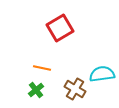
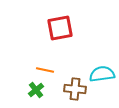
red square: rotated 20 degrees clockwise
orange line: moved 3 px right, 2 px down
brown cross: rotated 25 degrees counterclockwise
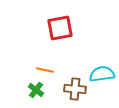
green cross: rotated 14 degrees counterclockwise
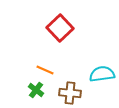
red square: rotated 32 degrees counterclockwise
orange line: rotated 12 degrees clockwise
brown cross: moved 5 px left, 4 px down
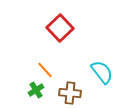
orange line: rotated 24 degrees clockwise
cyan semicircle: moved 2 px up; rotated 60 degrees clockwise
green cross: rotated 21 degrees clockwise
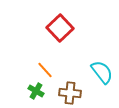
green cross: moved 1 px down; rotated 28 degrees counterclockwise
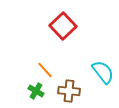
red square: moved 3 px right, 2 px up
cyan semicircle: moved 1 px right
brown cross: moved 1 px left, 2 px up
